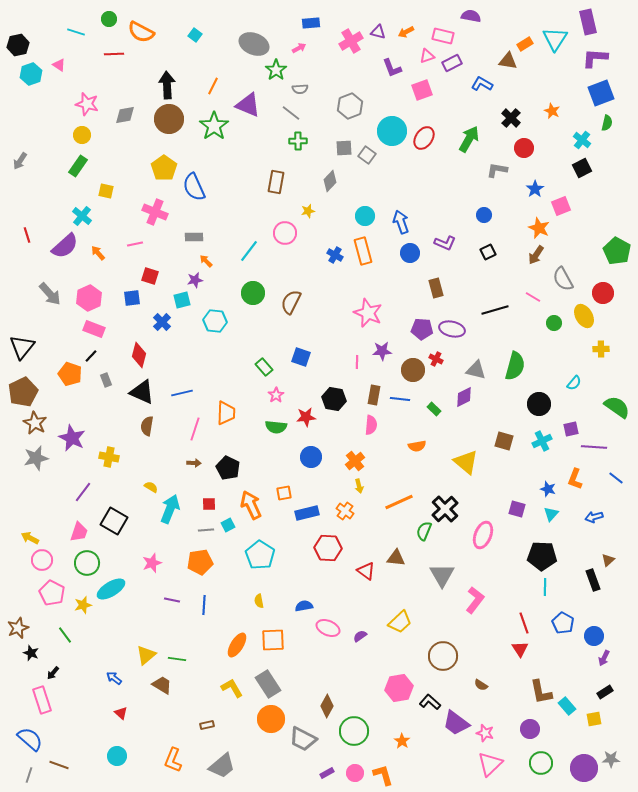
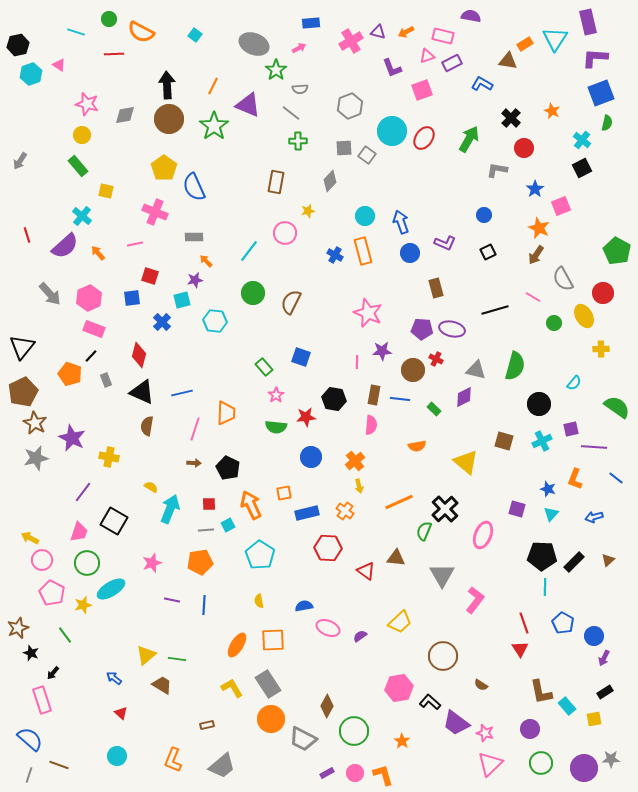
green rectangle at (78, 166): rotated 75 degrees counterclockwise
black rectangle at (593, 580): moved 19 px left, 18 px up; rotated 65 degrees clockwise
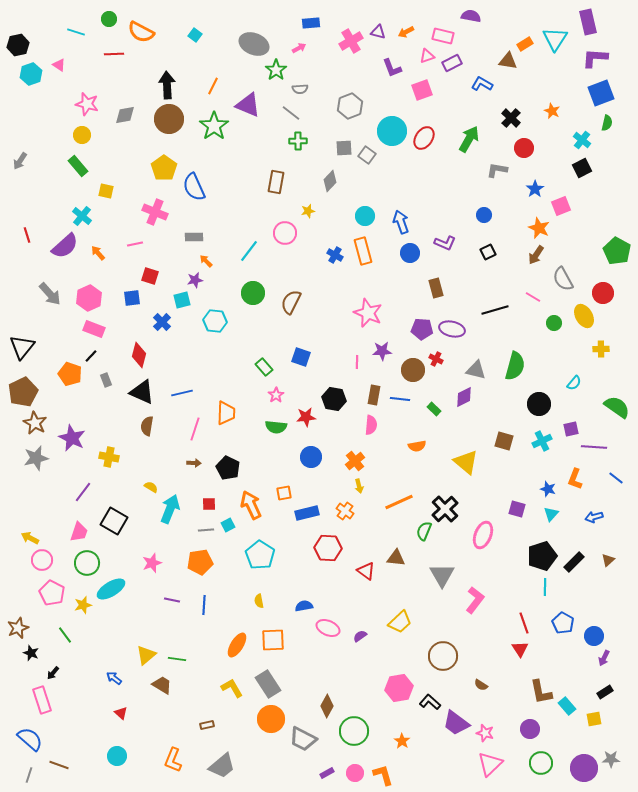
black pentagon at (542, 556): rotated 20 degrees counterclockwise
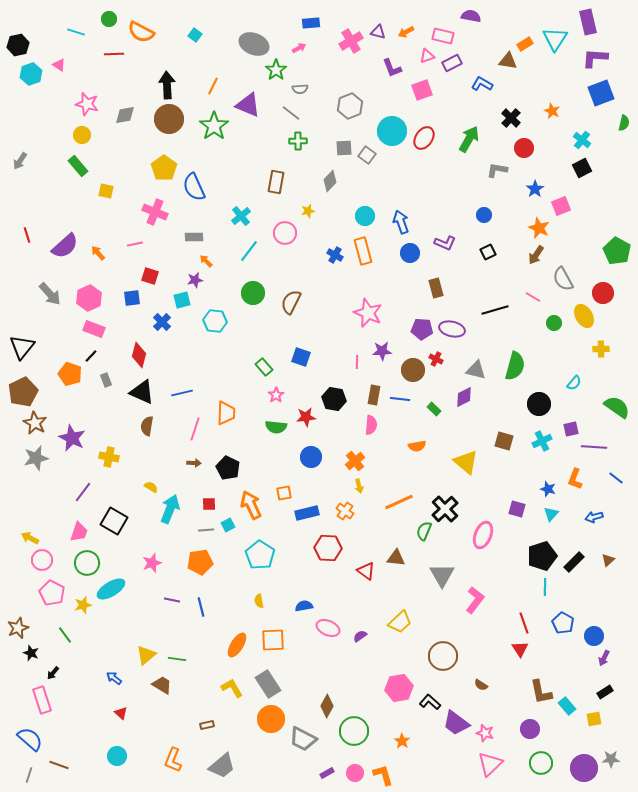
green semicircle at (607, 123): moved 17 px right
cyan cross at (82, 216): moved 159 px right; rotated 12 degrees clockwise
blue line at (204, 605): moved 3 px left, 2 px down; rotated 18 degrees counterclockwise
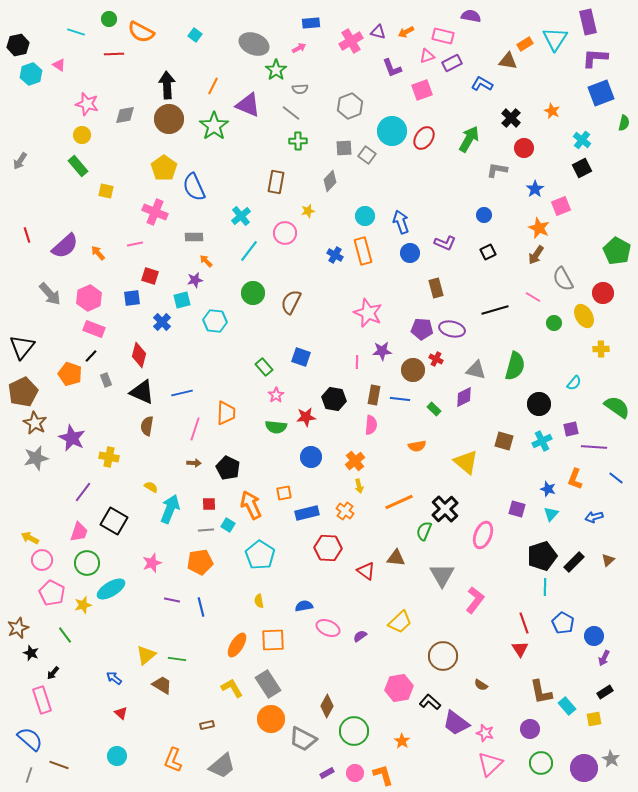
cyan square at (228, 525): rotated 32 degrees counterclockwise
gray star at (611, 759): rotated 30 degrees clockwise
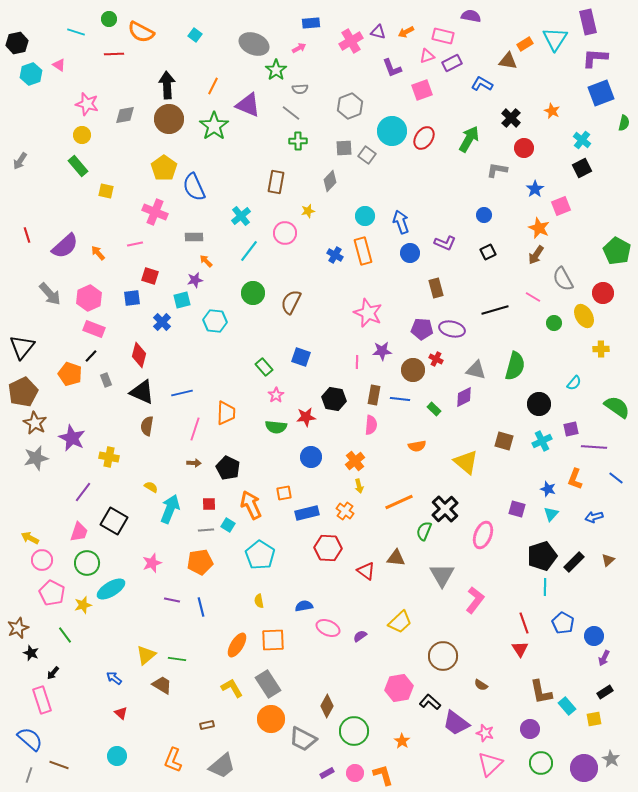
black hexagon at (18, 45): moved 1 px left, 2 px up
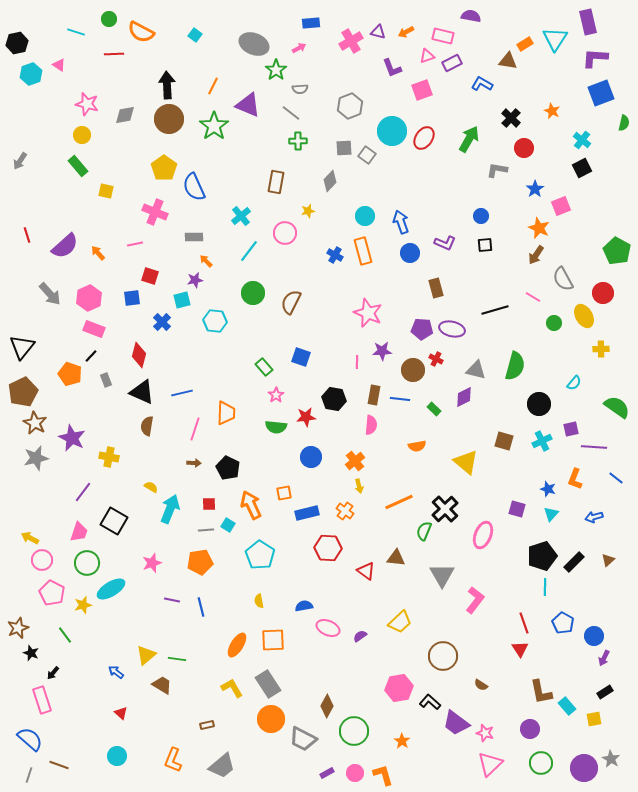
blue circle at (484, 215): moved 3 px left, 1 px down
black square at (488, 252): moved 3 px left, 7 px up; rotated 21 degrees clockwise
blue arrow at (114, 678): moved 2 px right, 6 px up
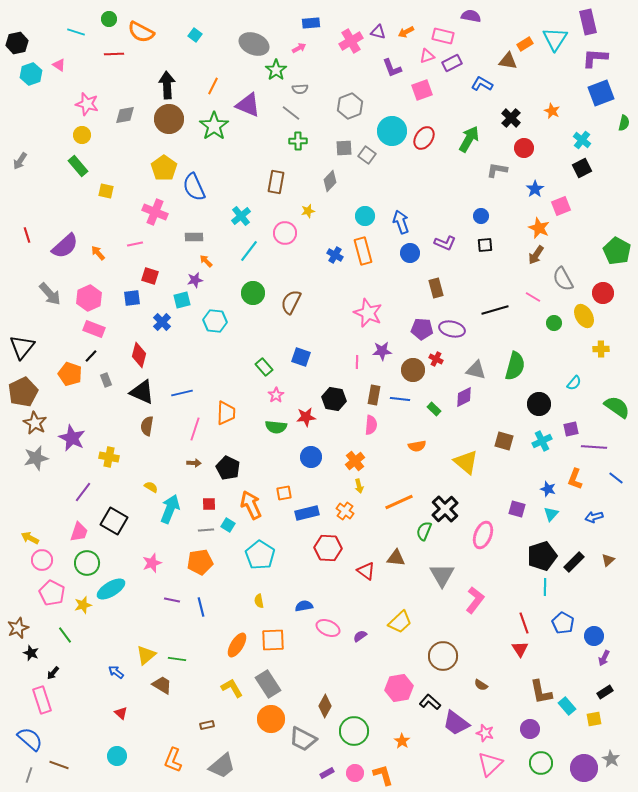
brown diamond at (327, 706): moved 2 px left
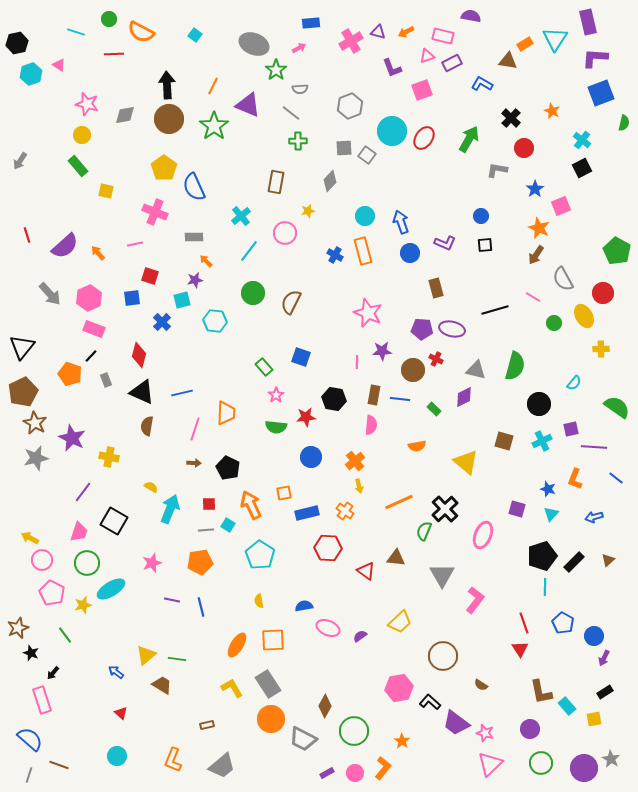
orange L-shape at (383, 775): moved 7 px up; rotated 55 degrees clockwise
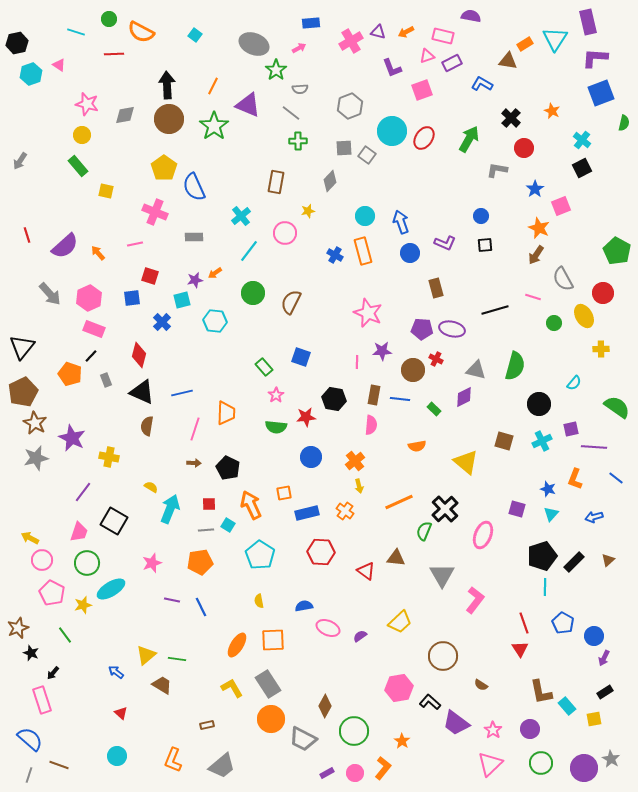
orange arrow at (206, 261): moved 9 px right, 12 px down; rotated 80 degrees counterclockwise
pink line at (533, 297): rotated 14 degrees counterclockwise
red hexagon at (328, 548): moved 7 px left, 4 px down
blue line at (201, 607): rotated 12 degrees counterclockwise
pink star at (485, 733): moved 8 px right, 3 px up; rotated 18 degrees clockwise
